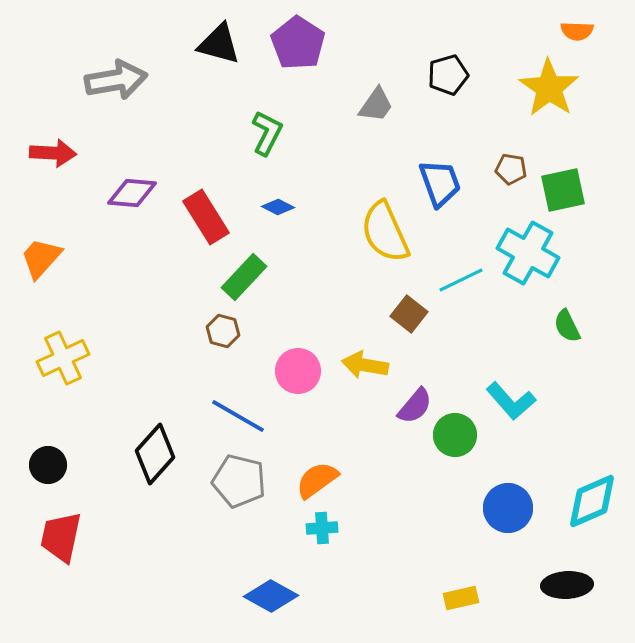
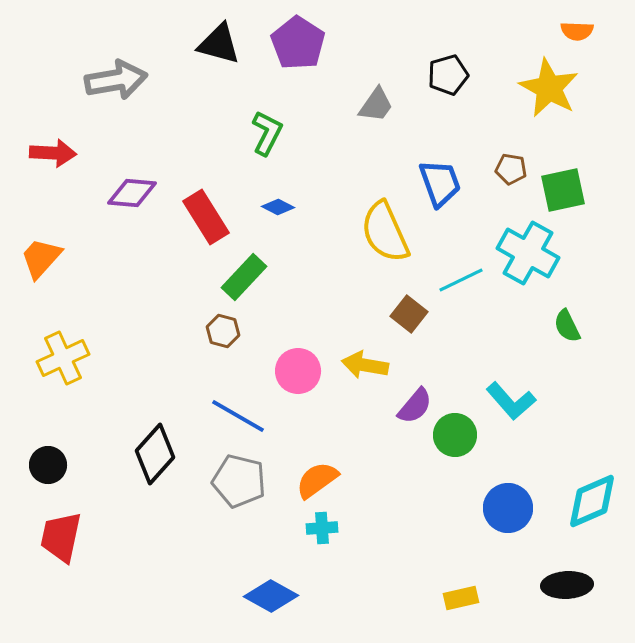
yellow star at (549, 88): rotated 6 degrees counterclockwise
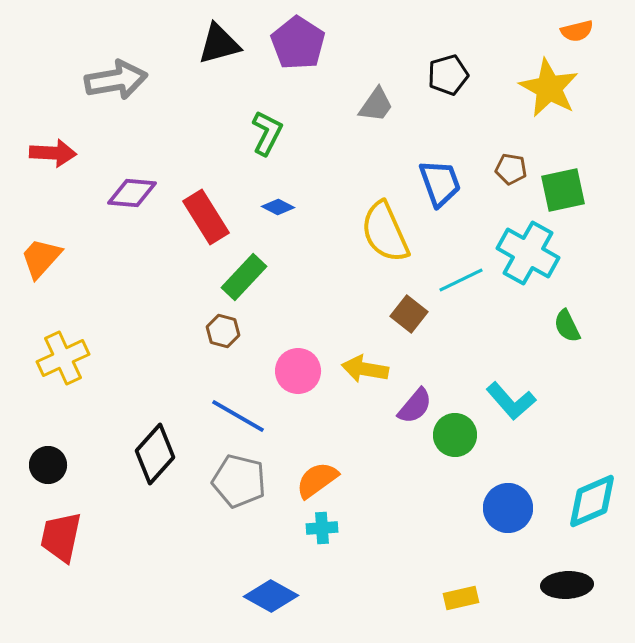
orange semicircle at (577, 31): rotated 16 degrees counterclockwise
black triangle at (219, 44): rotated 30 degrees counterclockwise
yellow arrow at (365, 365): moved 4 px down
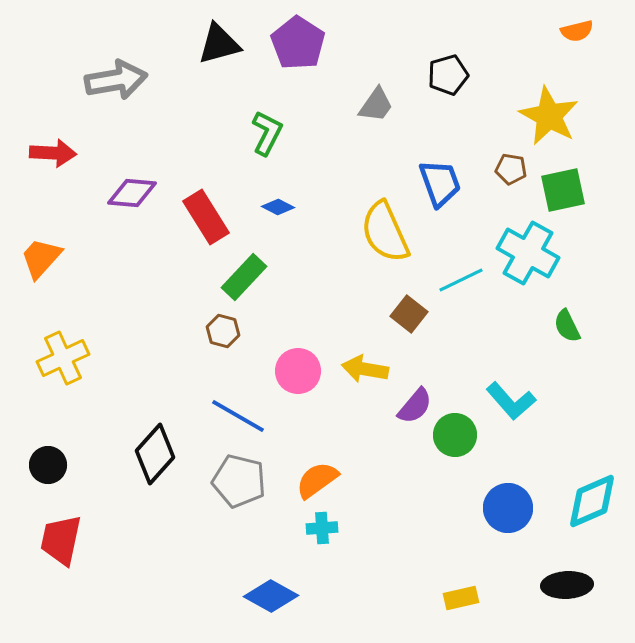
yellow star at (549, 88): moved 28 px down
red trapezoid at (61, 537): moved 3 px down
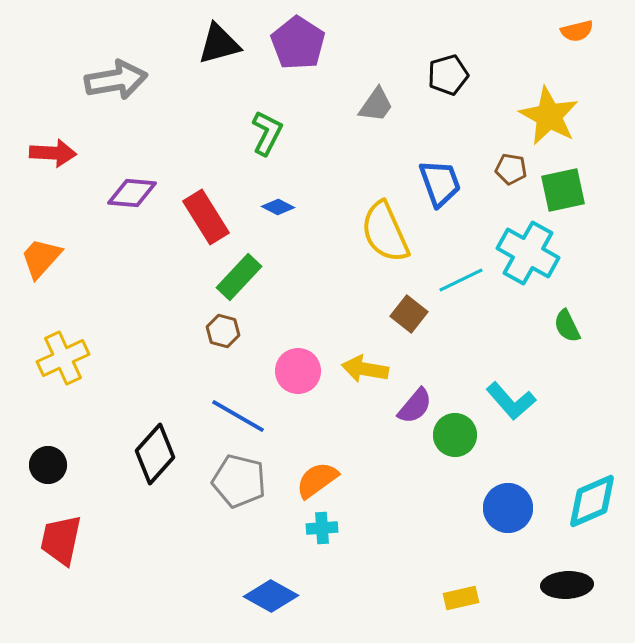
green rectangle at (244, 277): moved 5 px left
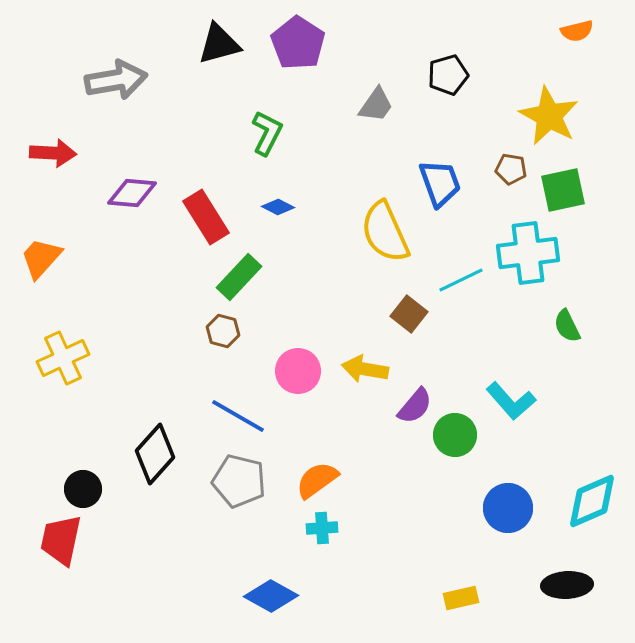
cyan cross at (528, 253): rotated 36 degrees counterclockwise
black circle at (48, 465): moved 35 px right, 24 px down
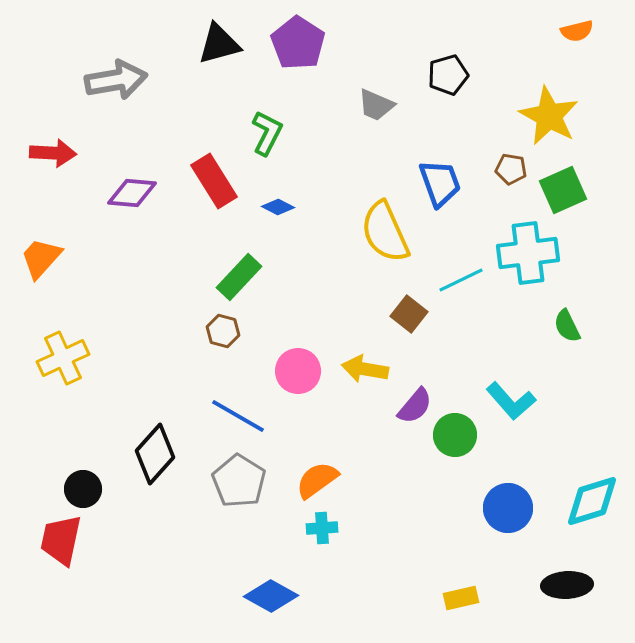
gray trapezoid at (376, 105): rotated 78 degrees clockwise
green square at (563, 190): rotated 12 degrees counterclockwise
red rectangle at (206, 217): moved 8 px right, 36 px up
gray pentagon at (239, 481): rotated 18 degrees clockwise
cyan diamond at (592, 501): rotated 6 degrees clockwise
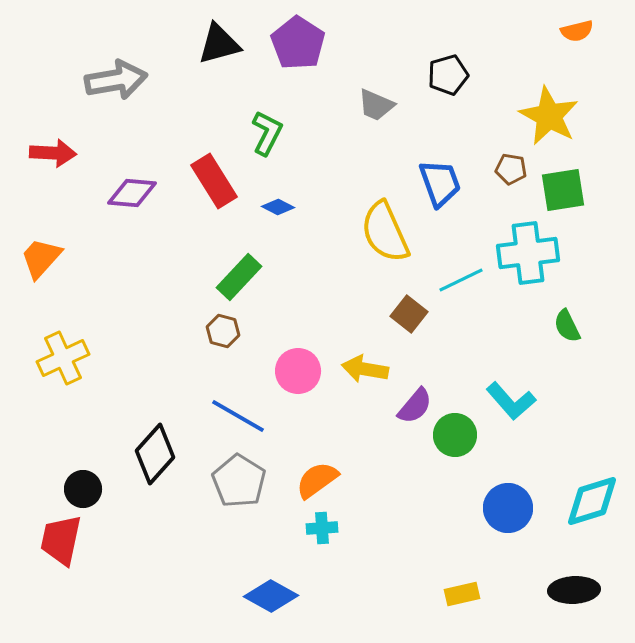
green square at (563, 190): rotated 15 degrees clockwise
black ellipse at (567, 585): moved 7 px right, 5 px down
yellow rectangle at (461, 598): moved 1 px right, 4 px up
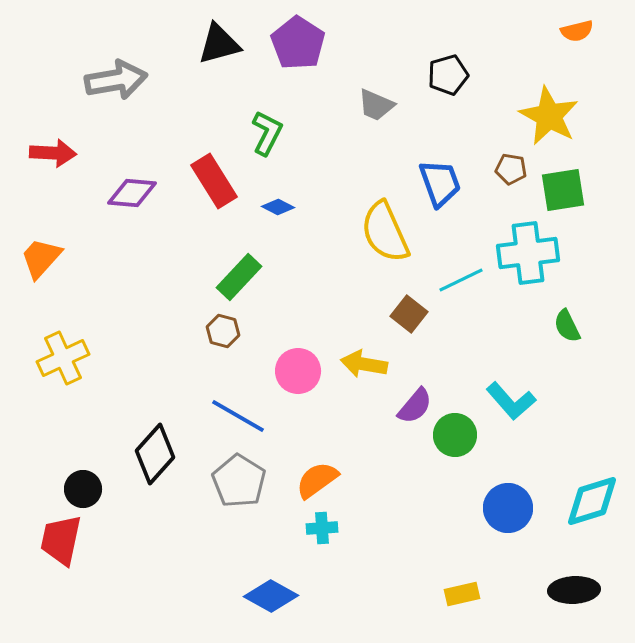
yellow arrow at (365, 369): moved 1 px left, 5 px up
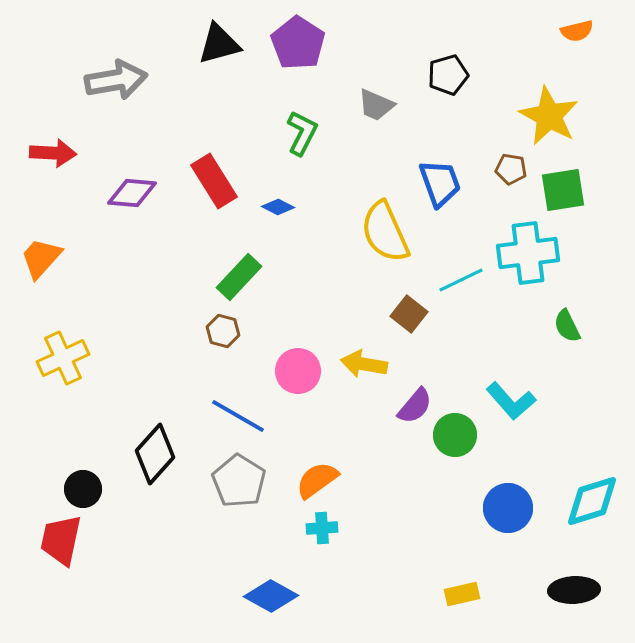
green L-shape at (267, 133): moved 35 px right
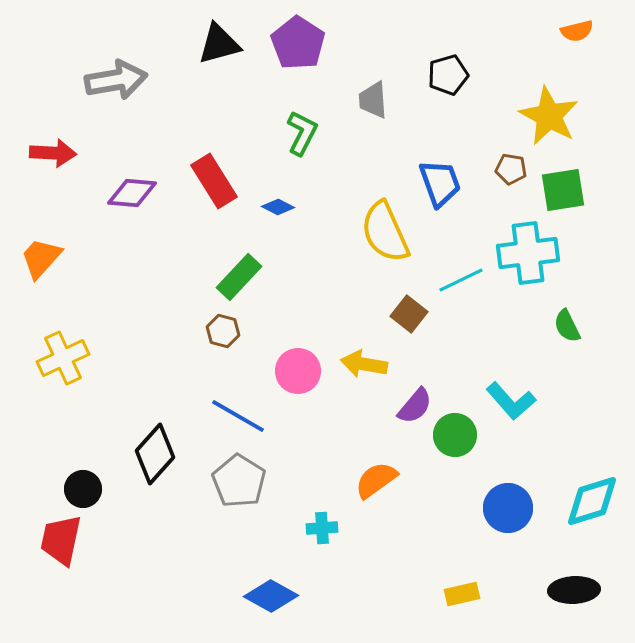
gray trapezoid at (376, 105): moved 3 px left, 5 px up; rotated 63 degrees clockwise
orange semicircle at (317, 480): moved 59 px right
